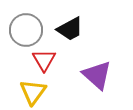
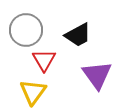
black trapezoid: moved 8 px right, 6 px down
purple triangle: rotated 12 degrees clockwise
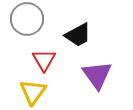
gray circle: moved 1 px right, 11 px up
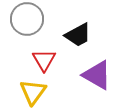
purple triangle: rotated 24 degrees counterclockwise
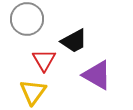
black trapezoid: moved 4 px left, 6 px down
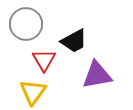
gray circle: moved 1 px left, 5 px down
purple triangle: rotated 40 degrees counterclockwise
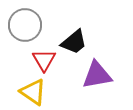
gray circle: moved 1 px left, 1 px down
black trapezoid: moved 1 px down; rotated 12 degrees counterclockwise
yellow triangle: rotated 32 degrees counterclockwise
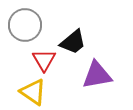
black trapezoid: moved 1 px left
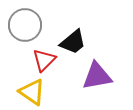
red triangle: rotated 15 degrees clockwise
purple triangle: moved 1 px down
yellow triangle: moved 1 px left
